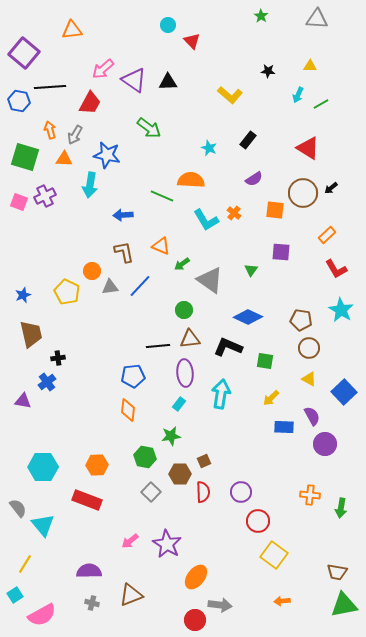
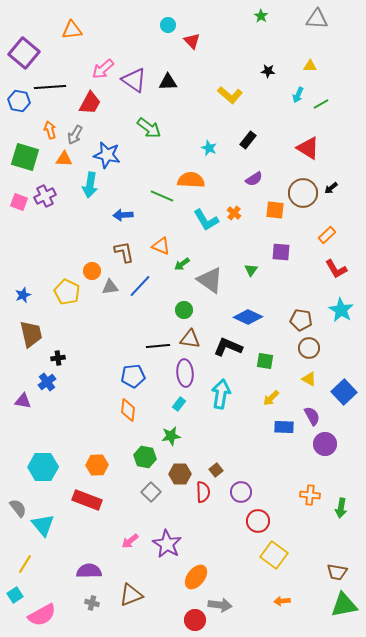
brown triangle at (190, 339): rotated 15 degrees clockwise
brown square at (204, 461): moved 12 px right, 9 px down; rotated 16 degrees counterclockwise
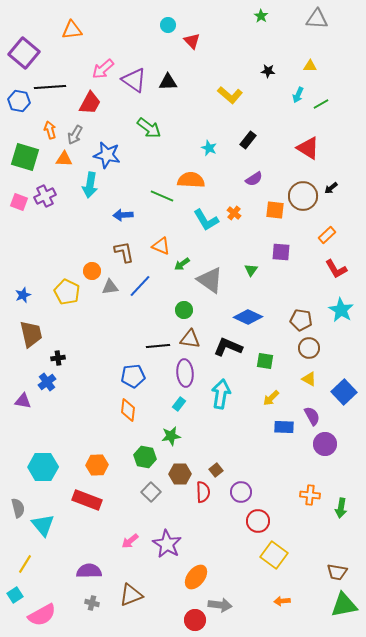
brown circle at (303, 193): moved 3 px down
gray semicircle at (18, 508): rotated 24 degrees clockwise
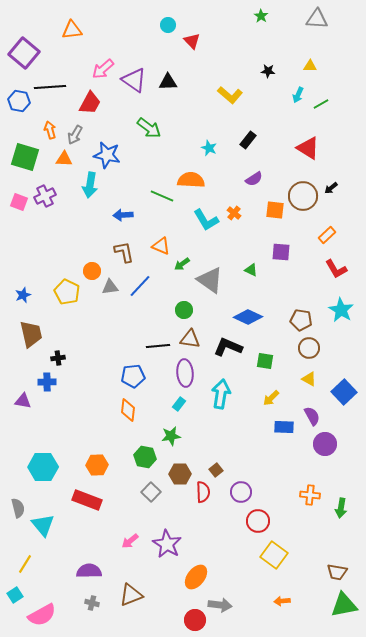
green triangle at (251, 270): rotated 40 degrees counterclockwise
blue cross at (47, 382): rotated 36 degrees clockwise
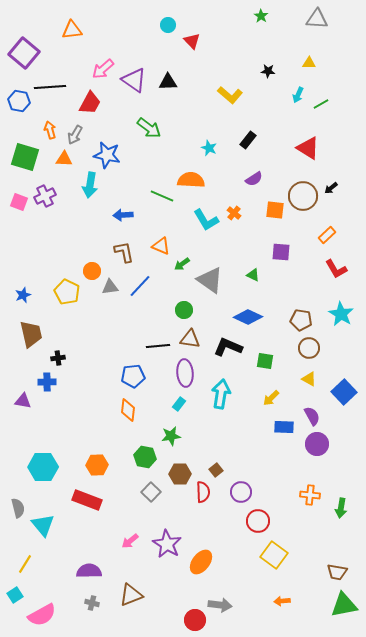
yellow triangle at (310, 66): moved 1 px left, 3 px up
green triangle at (251, 270): moved 2 px right, 5 px down
cyan star at (341, 310): moved 4 px down
purple circle at (325, 444): moved 8 px left
orange ellipse at (196, 577): moved 5 px right, 15 px up
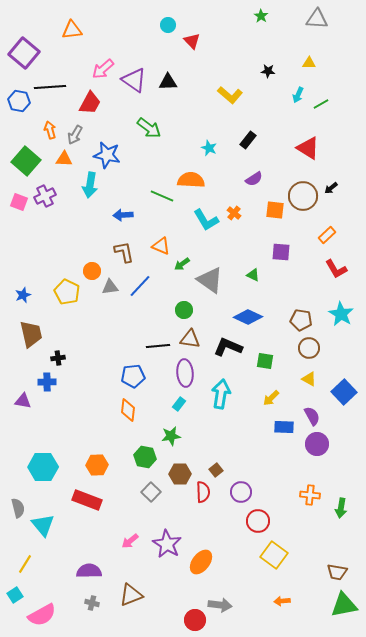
green square at (25, 157): moved 1 px right, 4 px down; rotated 24 degrees clockwise
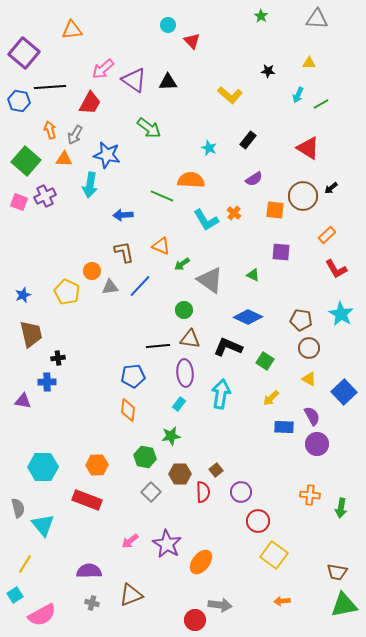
green square at (265, 361): rotated 24 degrees clockwise
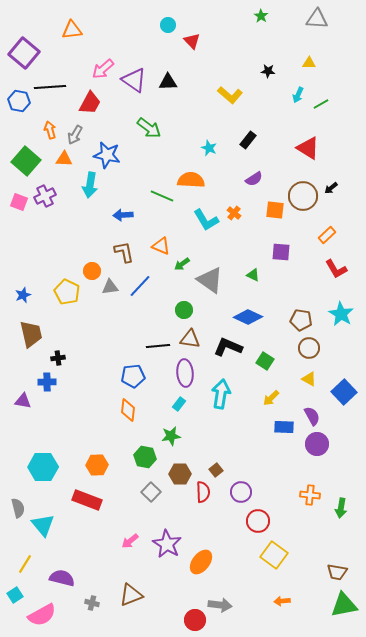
purple semicircle at (89, 571): moved 27 px left, 7 px down; rotated 15 degrees clockwise
